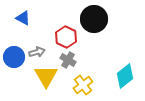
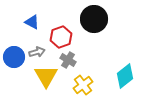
blue triangle: moved 9 px right, 4 px down
red hexagon: moved 5 px left; rotated 15 degrees clockwise
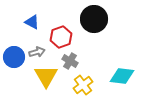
gray cross: moved 2 px right, 1 px down
cyan diamond: moved 3 px left; rotated 45 degrees clockwise
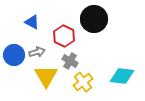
red hexagon: moved 3 px right, 1 px up; rotated 15 degrees counterclockwise
blue circle: moved 2 px up
yellow cross: moved 3 px up
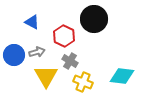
yellow cross: rotated 30 degrees counterclockwise
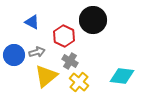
black circle: moved 1 px left, 1 px down
yellow triangle: rotated 20 degrees clockwise
yellow cross: moved 4 px left; rotated 18 degrees clockwise
